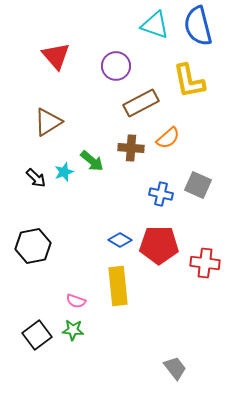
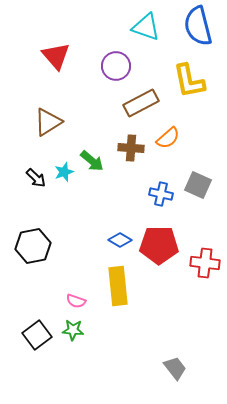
cyan triangle: moved 9 px left, 2 px down
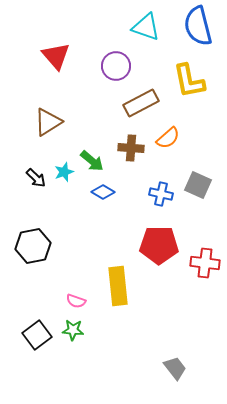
blue diamond: moved 17 px left, 48 px up
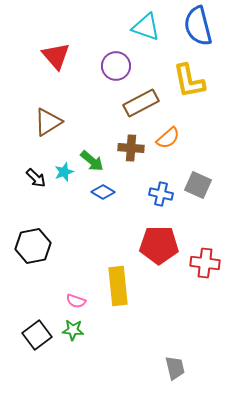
gray trapezoid: rotated 25 degrees clockwise
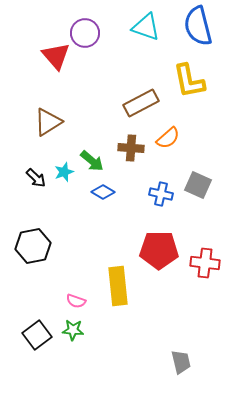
purple circle: moved 31 px left, 33 px up
red pentagon: moved 5 px down
gray trapezoid: moved 6 px right, 6 px up
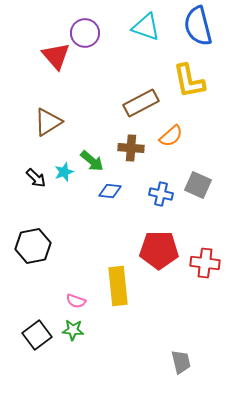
orange semicircle: moved 3 px right, 2 px up
blue diamond: moved 7 px right, 1 px up; rotated 25 degrees counterclockwise
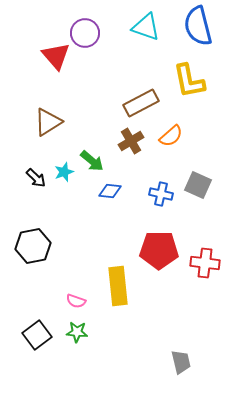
brown cross: moved 7 px up; rotated 35 degrees counterclockwise
green star: moved 4 px right, 2 px down
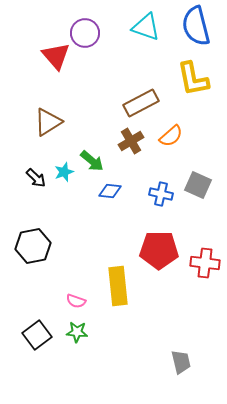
blue semicircle: moved 2 px left
yellow L-shape: moved 4 px right, 2 px up
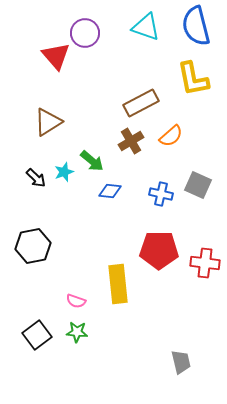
yellow rectangle: moved 2 px up
